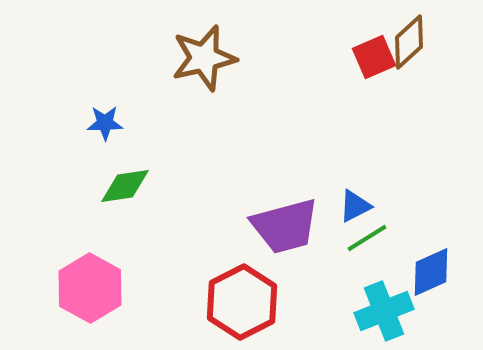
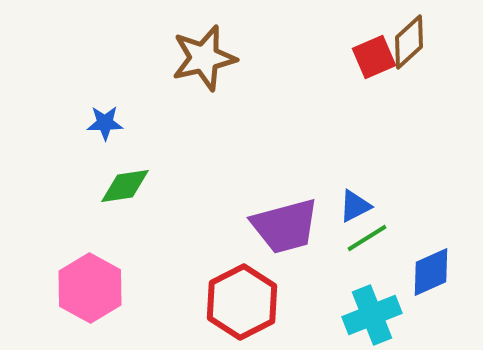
cyan cross: moved 12 px left, 4 px down
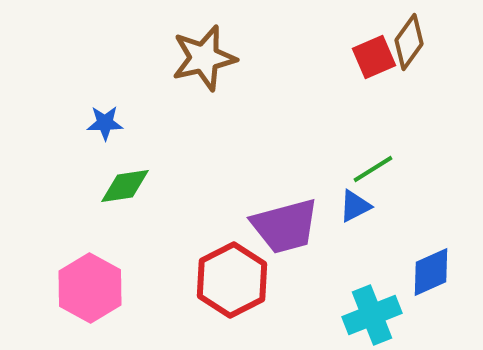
brown diamond: rotated 12 degrees counterclockwise
green line: moved 6 px right, 69 px up
red hexagon: moved 10 px left, 22 px up
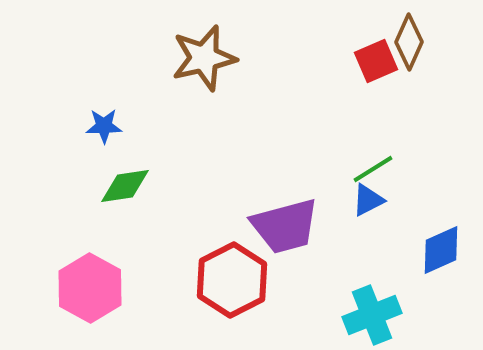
brown diamond: rotated 12 degrees counterclockwise
red square: moved 2 px right, 4 px down
blue star: moved 1 px left, 3 px down
blue triangle: moved 13 px right, 6 px up
blue diamond: moved 10 px right, 22 px up
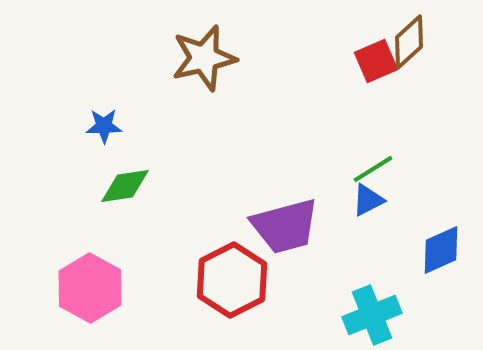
brown diamond: rotated 24 degrees clockwise
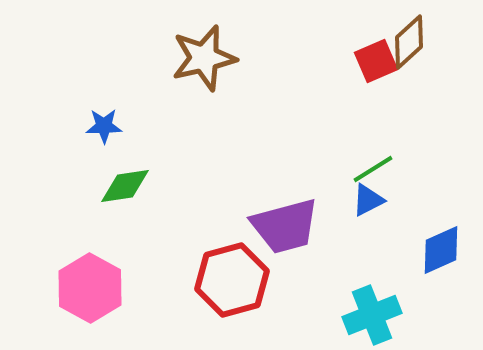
red hexagon: rotated 12 degrees clockwise
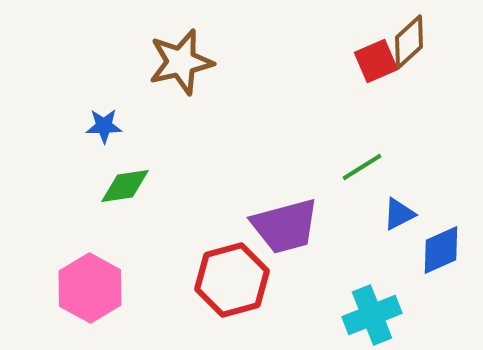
brown star: moved 23 px left, 4 px down
green line: moved 11 px left, 2 px up
blue triangle: moved 31 px right, 14 px down
